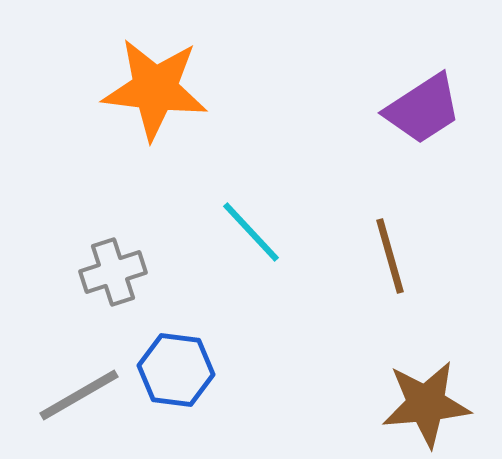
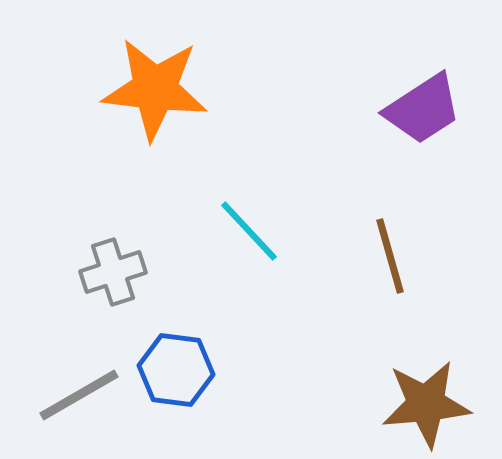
cyan line: moved 2 px left, 1 px up
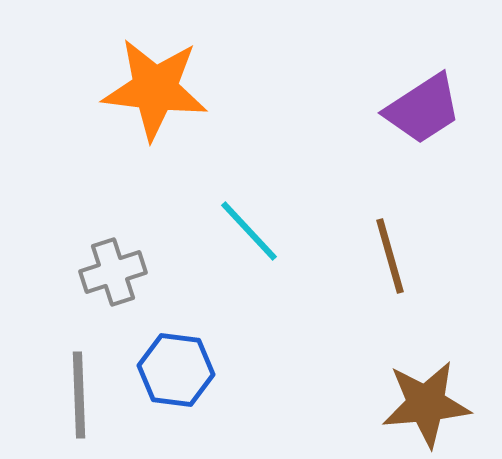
gray line: rotated 62 degrees counterclockwise
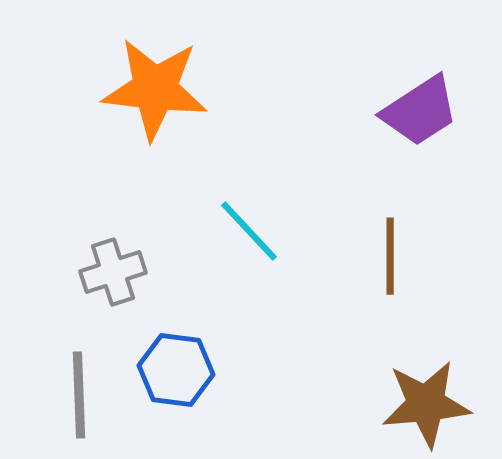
purple trapezoid: moved 3 px left, 2 px down
brown line: rotated 16 degrees clockwise
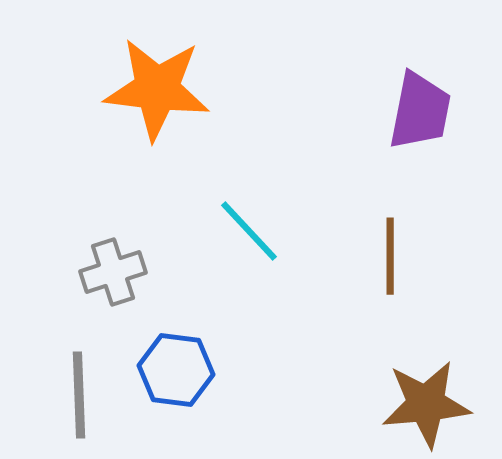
orange star: moved 2 px right
purple trapezoid: rotated 46 degrees counterclockwise
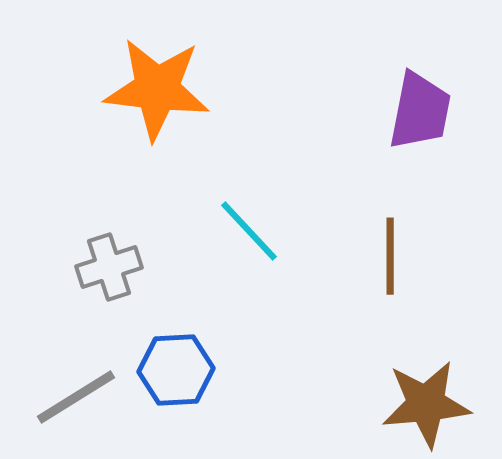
gray cross: moved 4 px left, 5 px up
blue hexagon: rotated 10 degrees counterclockwise
gray line: moved 3 px left, 2 px down; rotated 60 degrees clockwise
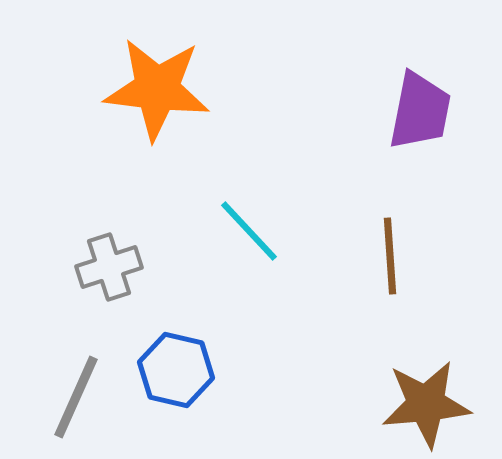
brown line: rotated 4 degrees counterclockwise
blue hexagon: rotated 16 degrees clockwise
gray line: rotated 34 degrees counterclockwise
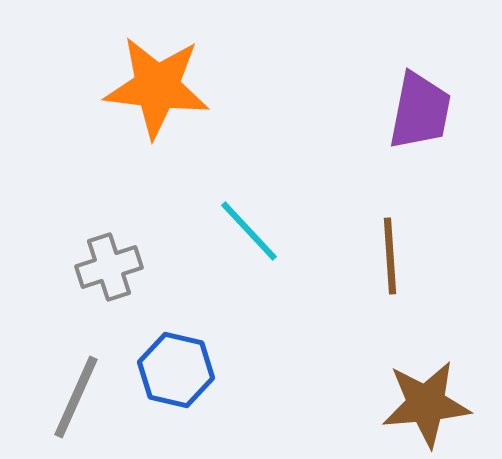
orange star: moved 2 px up
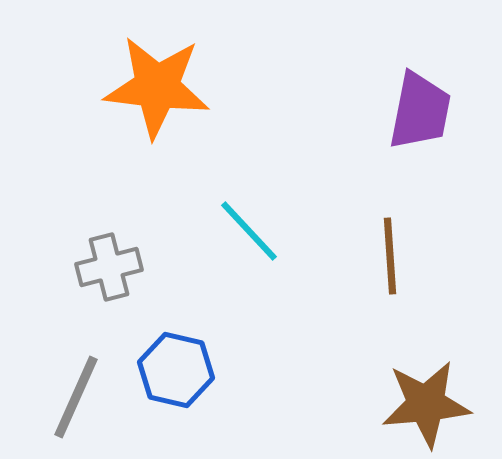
gray cross: rotated 4 degrees clockwise
